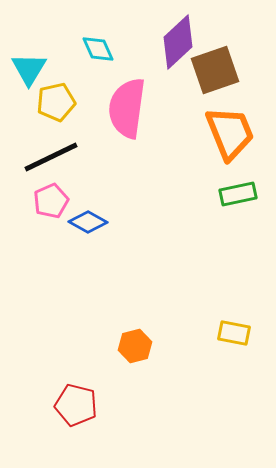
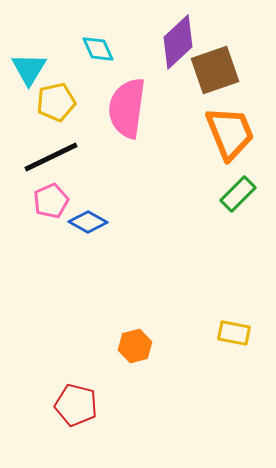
green rectangle: rotated 33 degrees counterclockwise
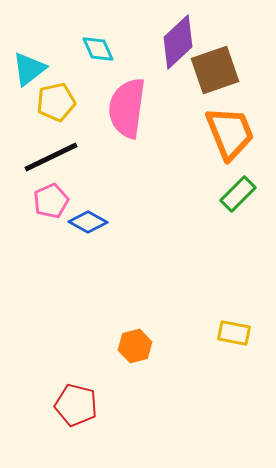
cyan triangle: rotated 21 degrees clockwise
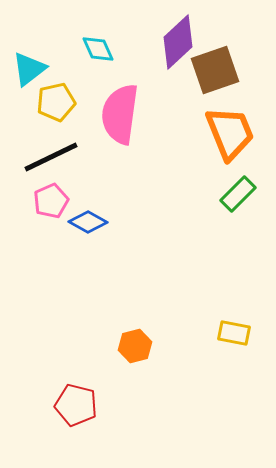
pink semicircle: moved 7 px left, 6 px down
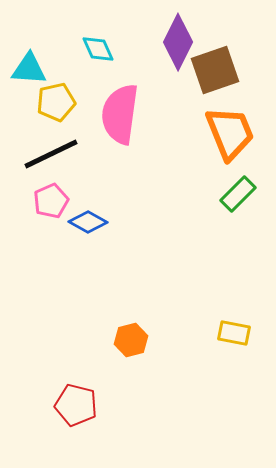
purple diamond: rotated 20 degrees counterclockwise
cyan triangle: rotated 42 degrees clockwise
black line: moved 3 px up
orange hexagon: moved 4 px left, 6 px up
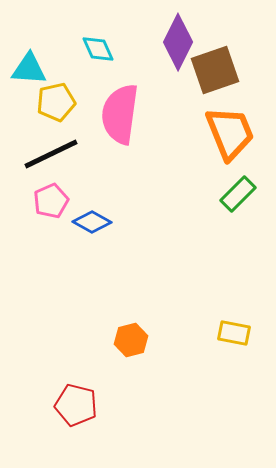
blue diamond: moved 4 px right
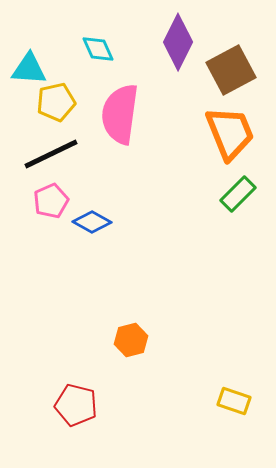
brown square: moved 16 px right; rotated 9 degrees counterclockwise
yellow rectangle: moved 68 px down; rotated 8 degrees clockwise
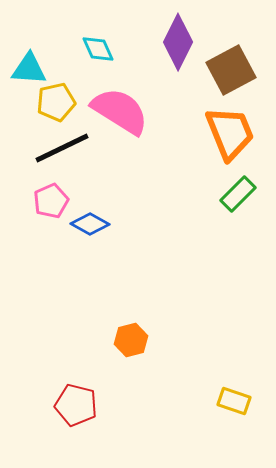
pink semicircle: moved 3 px up; rotated 114 degrees clockwise
black line: moved 11 px right, 6 px up
blue diamond: moved 2 px left, 2 px down
